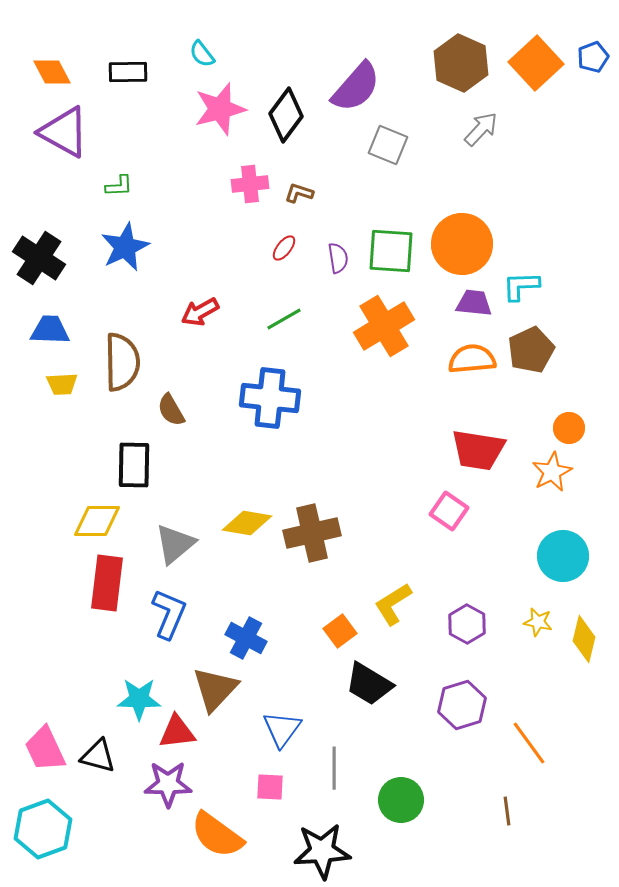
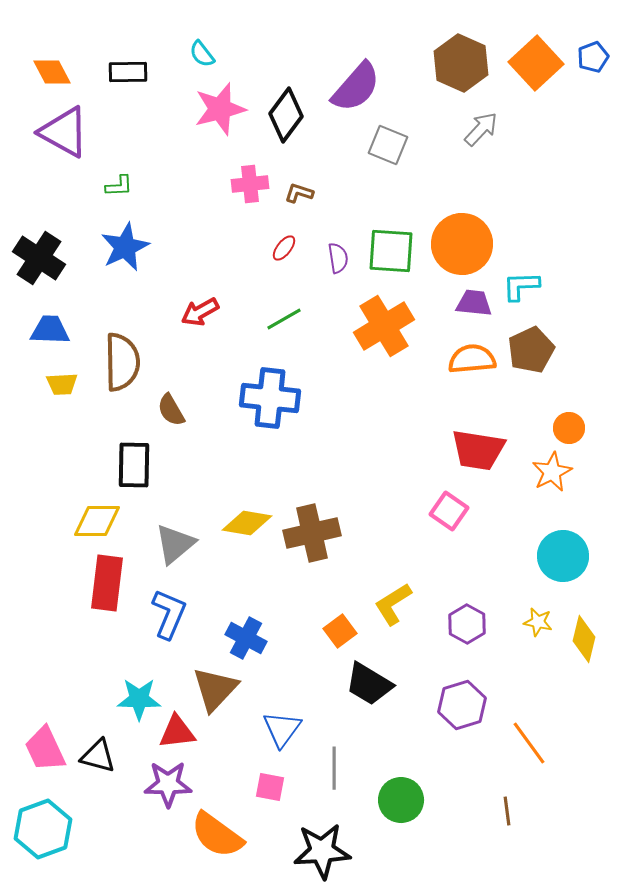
pink square at (270, 787): rotated 8 degrees clockwise
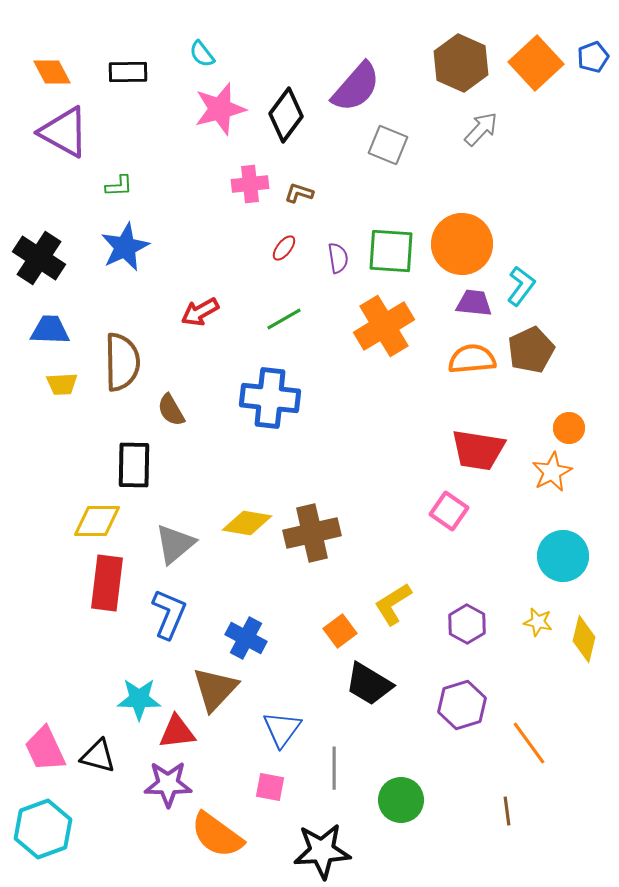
cyan L-shape at (521, 286): rotated 129 degrees clockwise
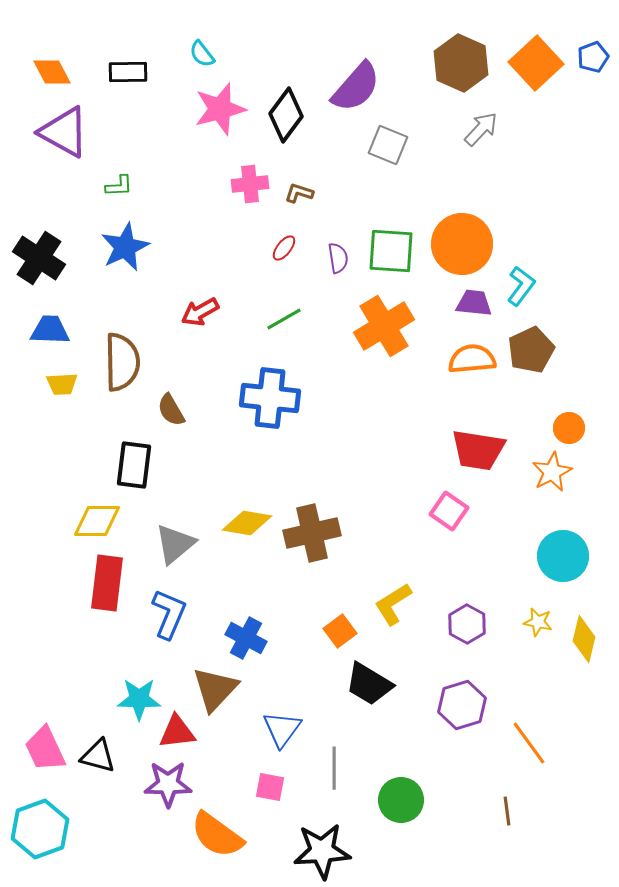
black rectangle at (134, 465): rotated 6 degrees clockwise
cyan hexagon at (43, 829): moved 3 px left
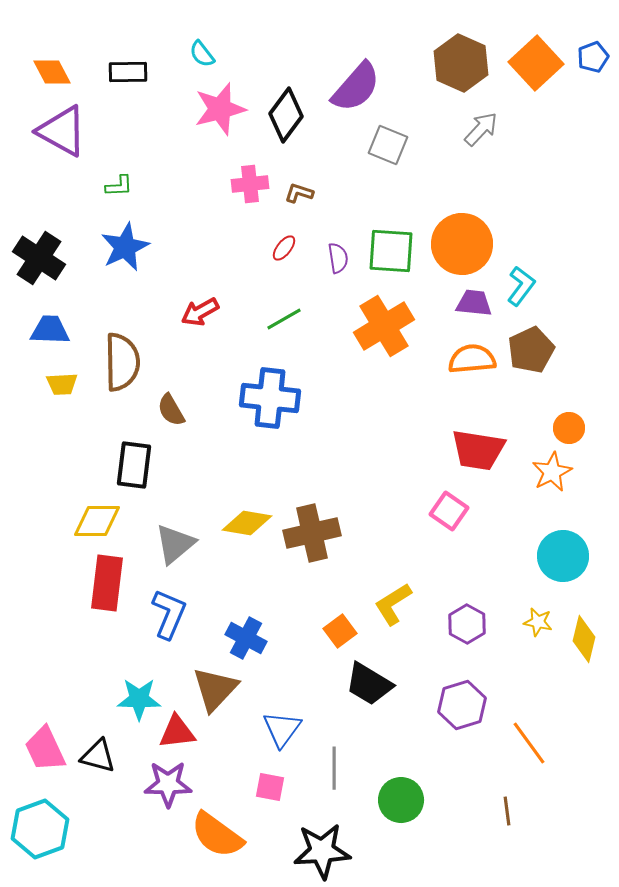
purple triangle at (64, 132): moved 2 px left, 1 px up
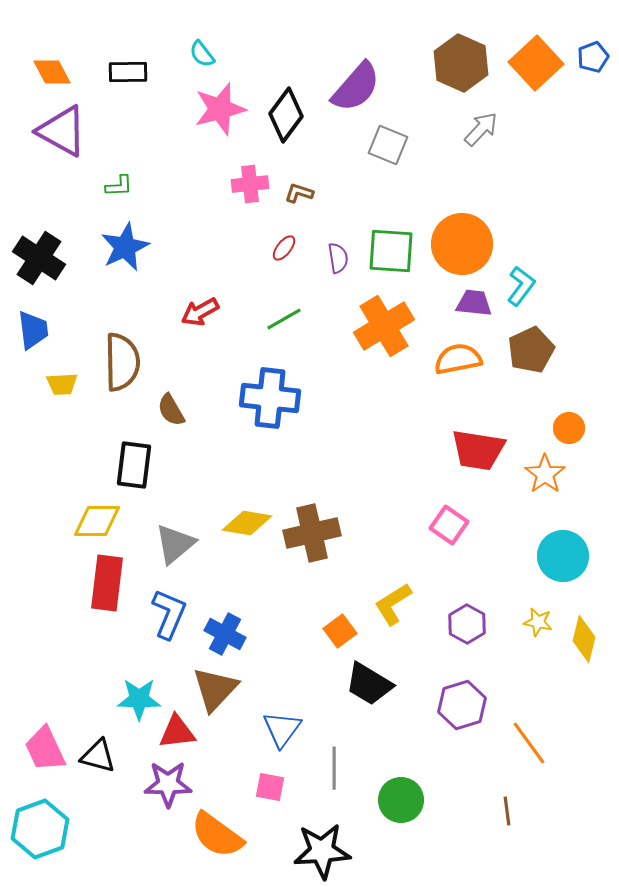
blue trapezoid at (50, 330): moved 17 px left; rotated 81 degrees clockwise
orange semicircle at (472, 359): moved 14 px left; rotated 6 degrees counterclockwise
orange star at (552, 472): moved 7 px left, 2 px down; rotated 9 degrees counterclockwise
pink square at (449, 511): moved 14 px down
blue cross at (246, 638): moved 21 px left, 4 px up
